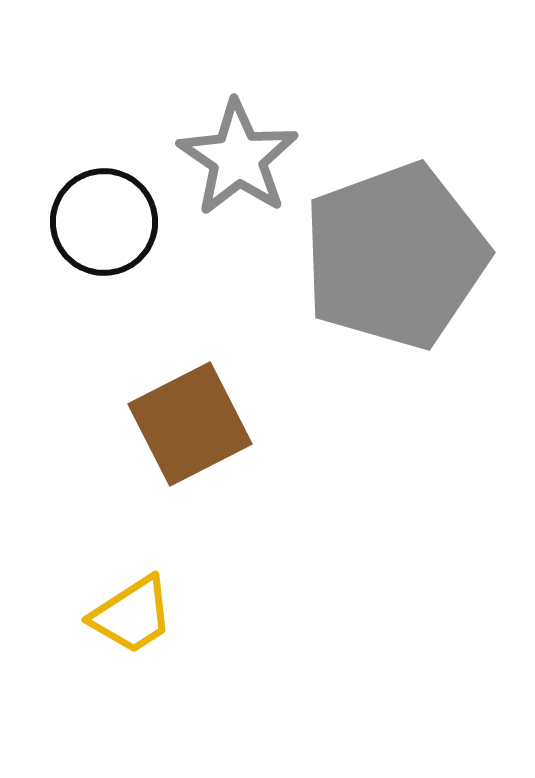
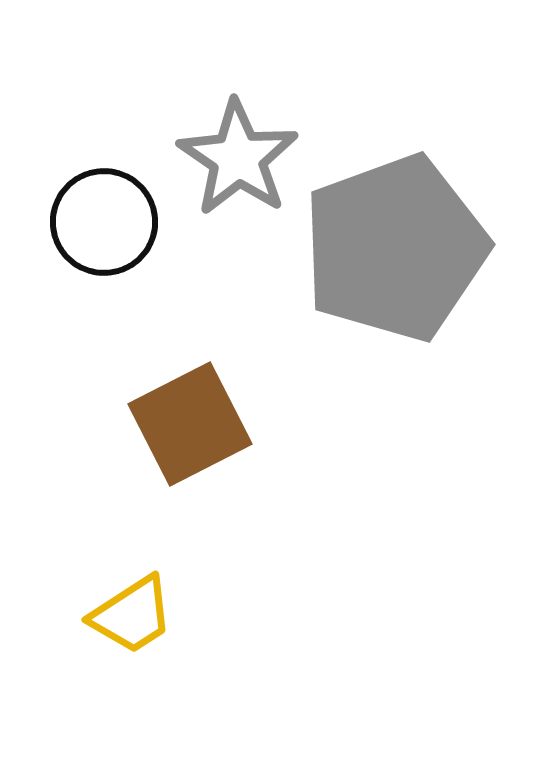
gray pentagon: moved 8 px up
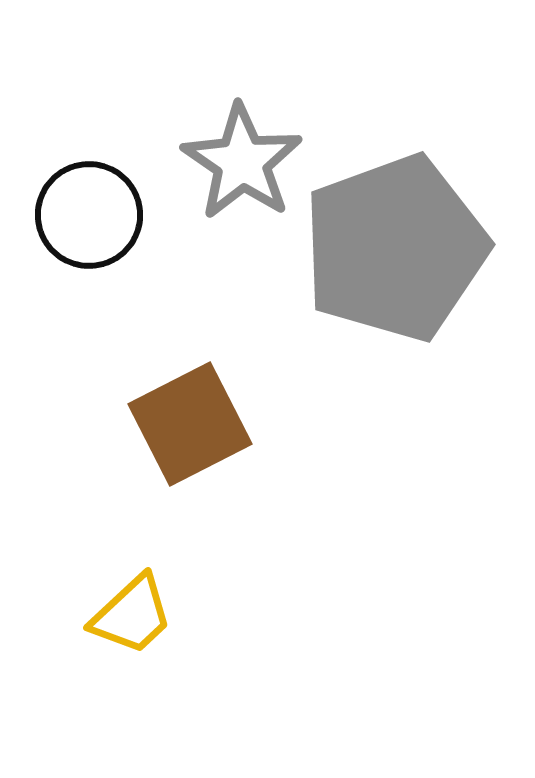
gray star: moved 4 px right, 4 px down
black circle: moved 15 px left, 7 px up
yellow trapezoid: rotated 10 degrees counterclockwise
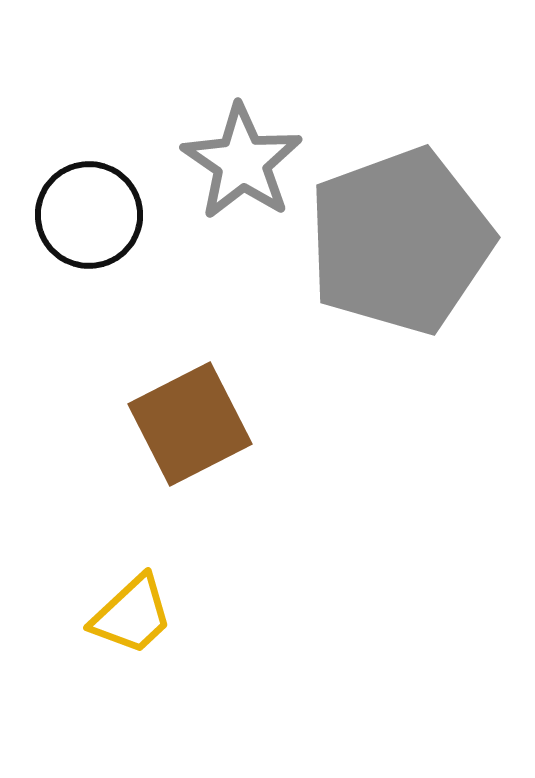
gray pentagon: moved 5 px right, 7 px up
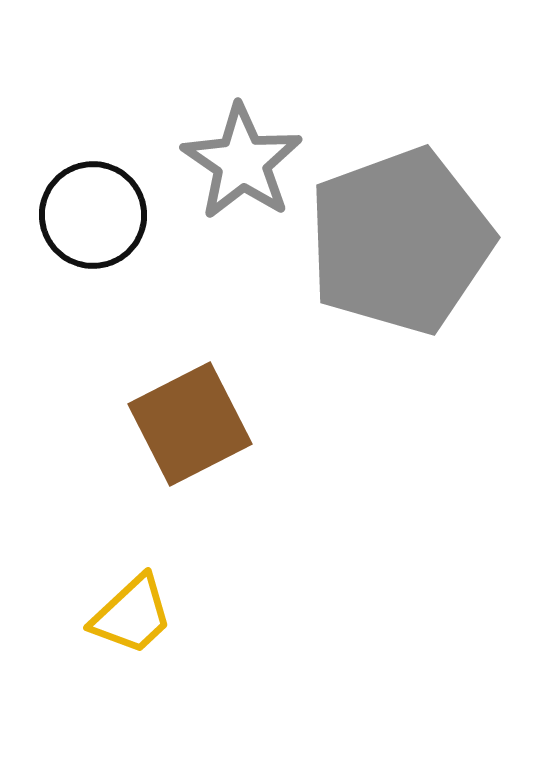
black circle: moved 4 px right
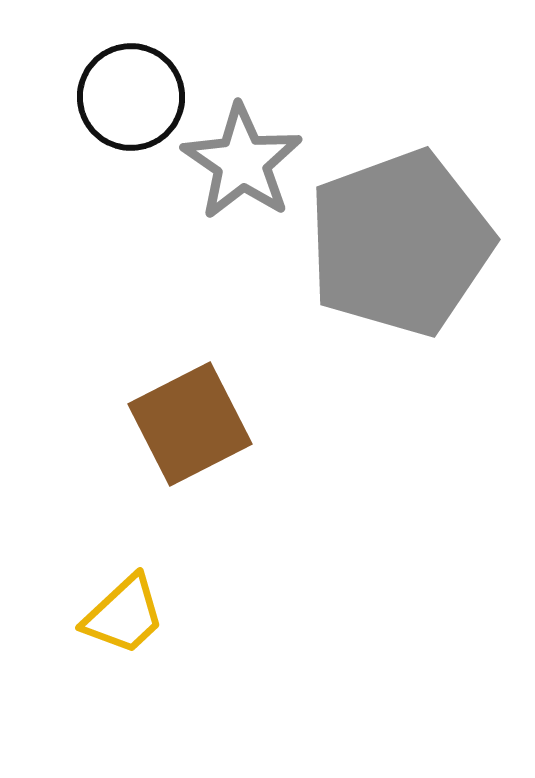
black circle: moved 38 px right, 118 px up
gray pentagon: moved 2 px down
yellow trapezoid: moved 8 px left
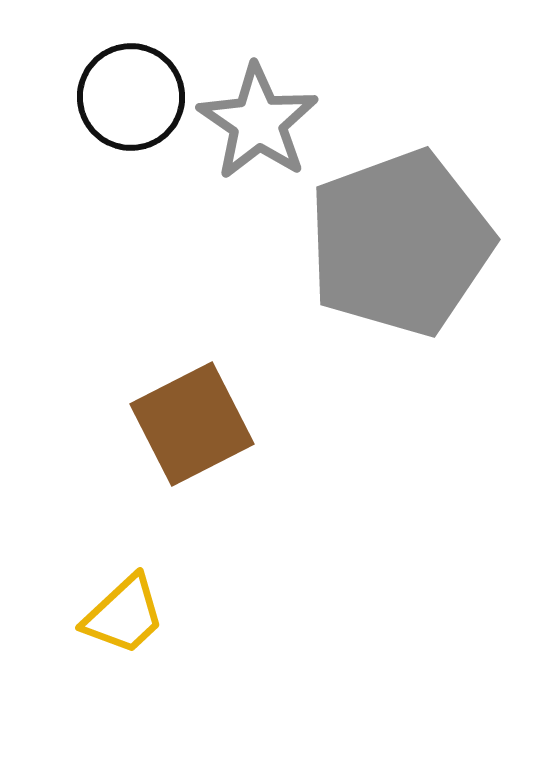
gray star: moved 16 px right, 40 px up
brown square: moved 2 px right
